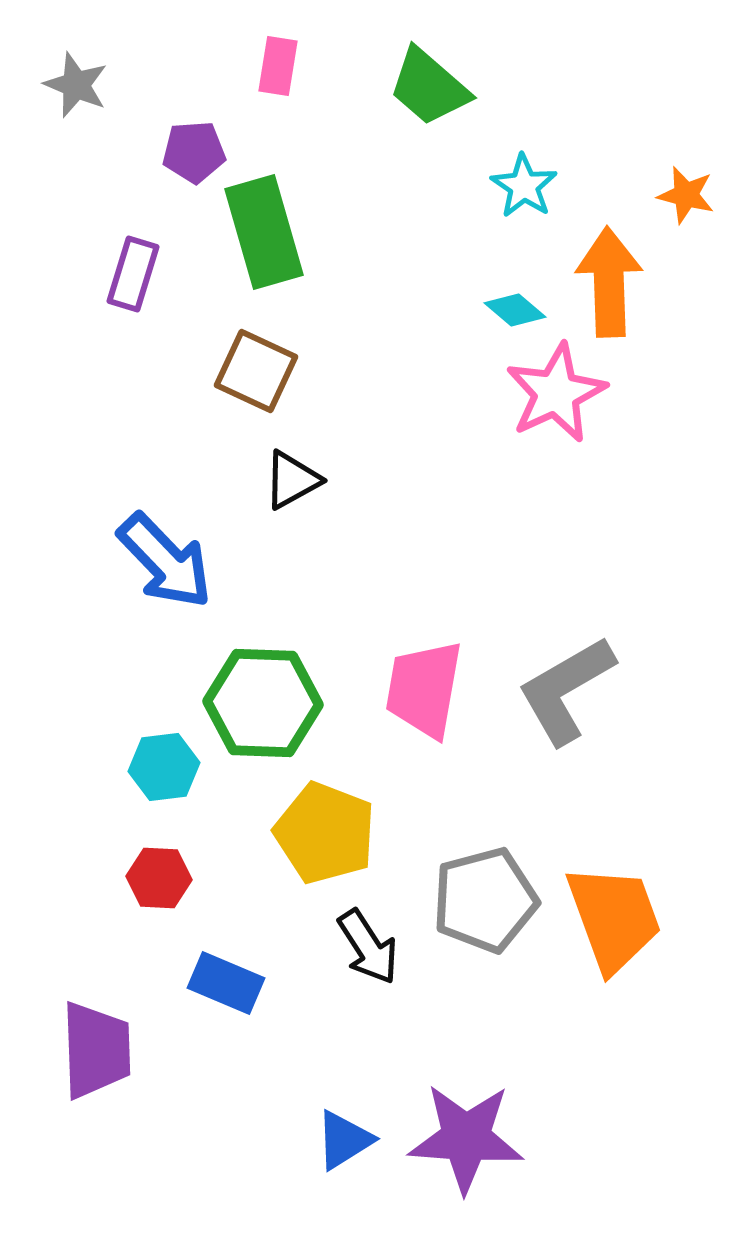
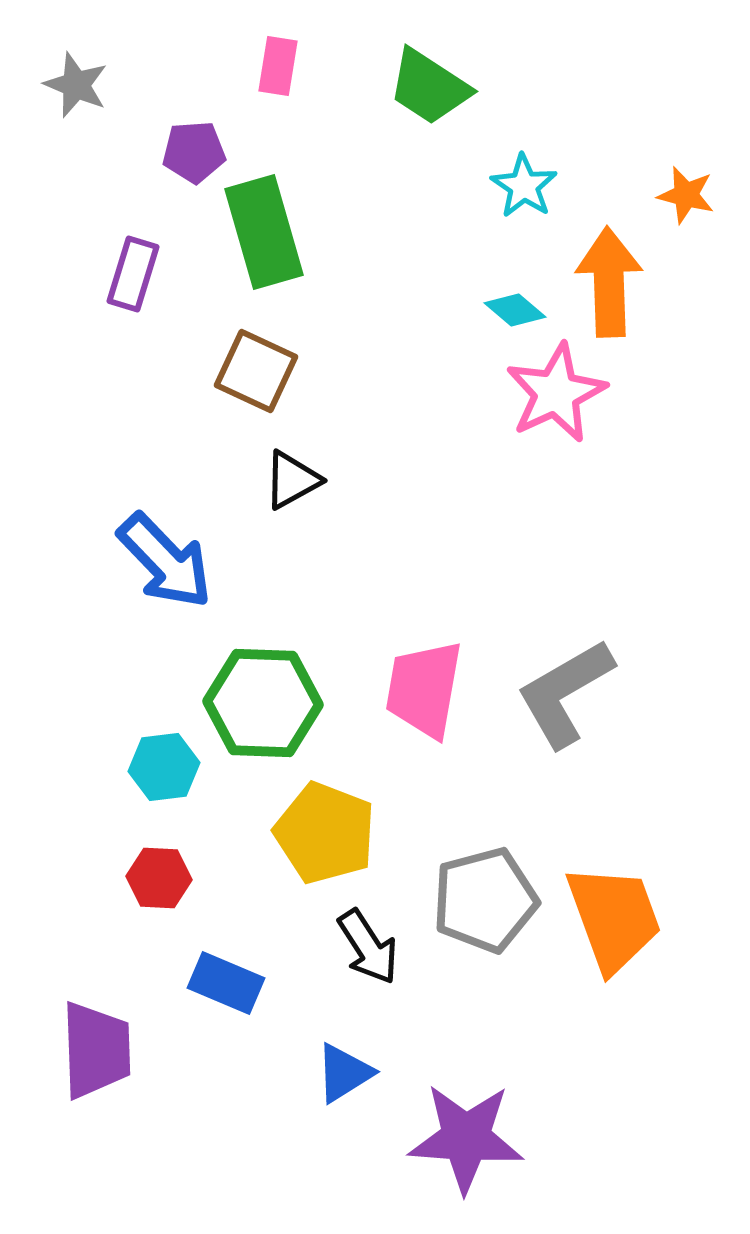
green trapezoid: rotated 8 degrees counterclockwise
gray L-shape: moved 1 px left, 3 px down
blue triangle: moved 67 px up
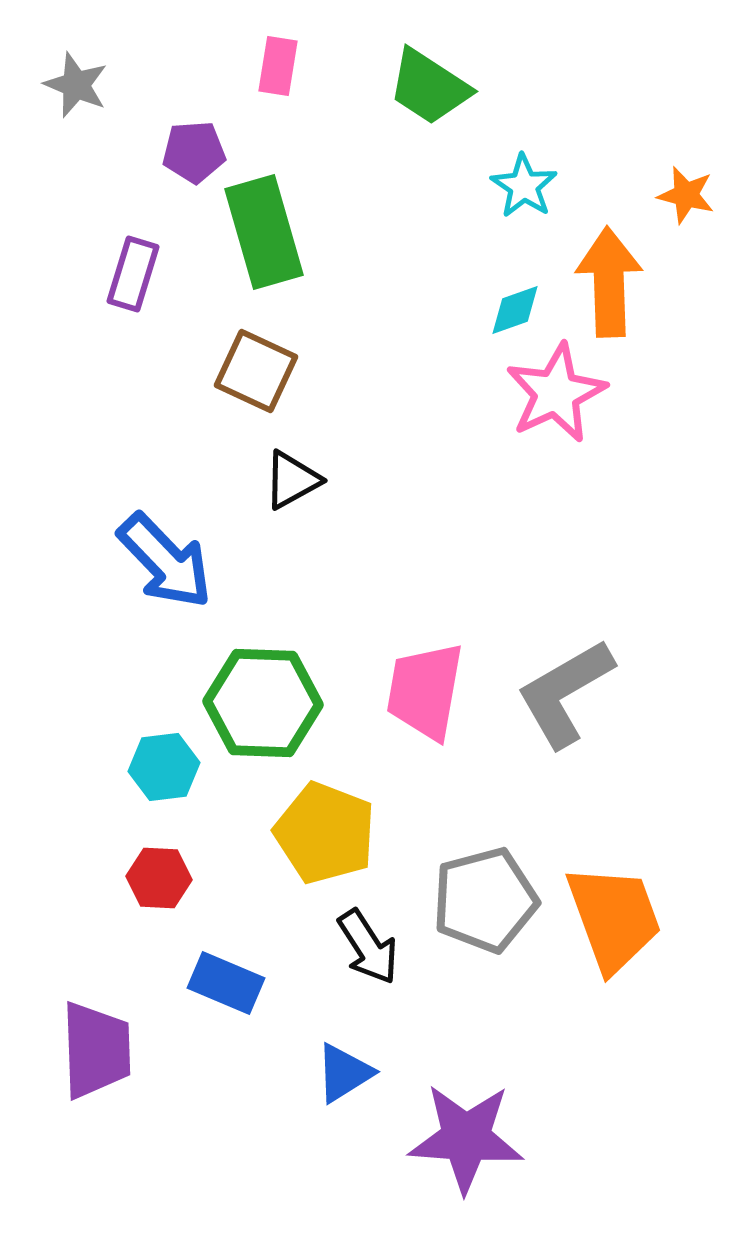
cyan diamond: rotated 60 degrees counterclockwise
pink trapezoid: moved 1 px right, 2 px down
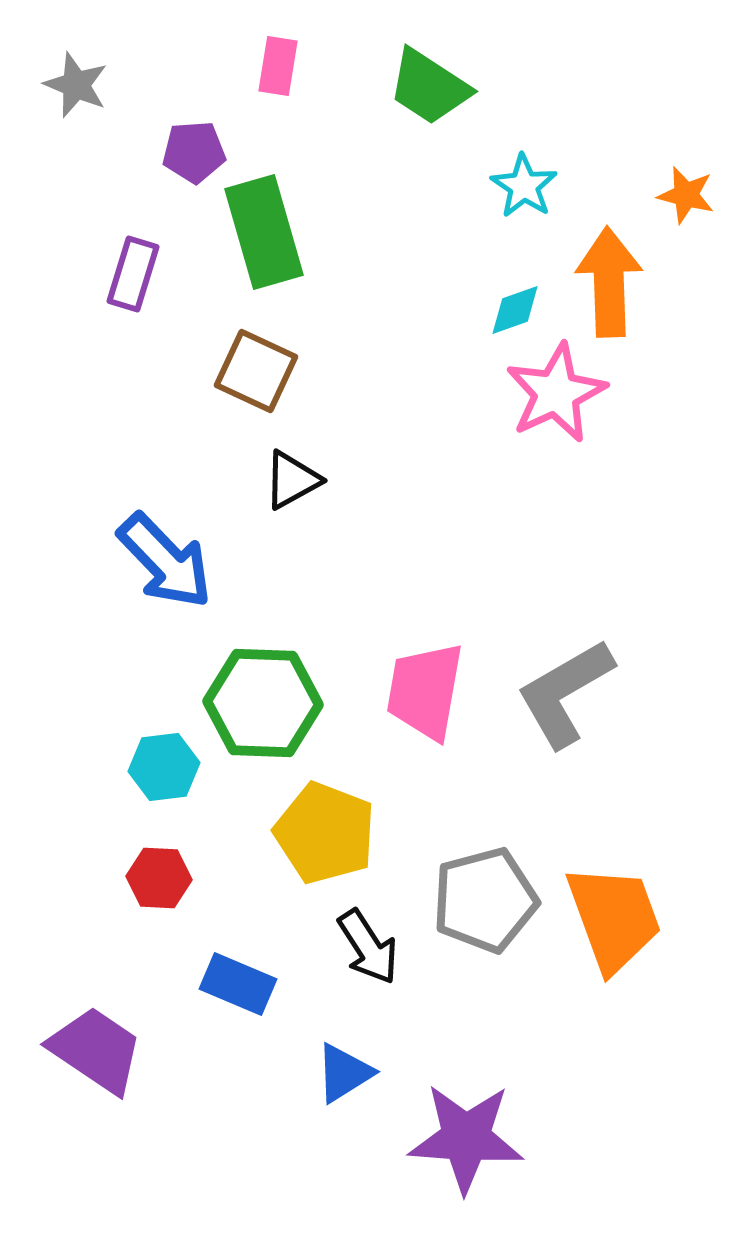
blue rectangle: moved 12 px right, 1 px down
purple trapezoid: rotated 54 degrees counterclockwise
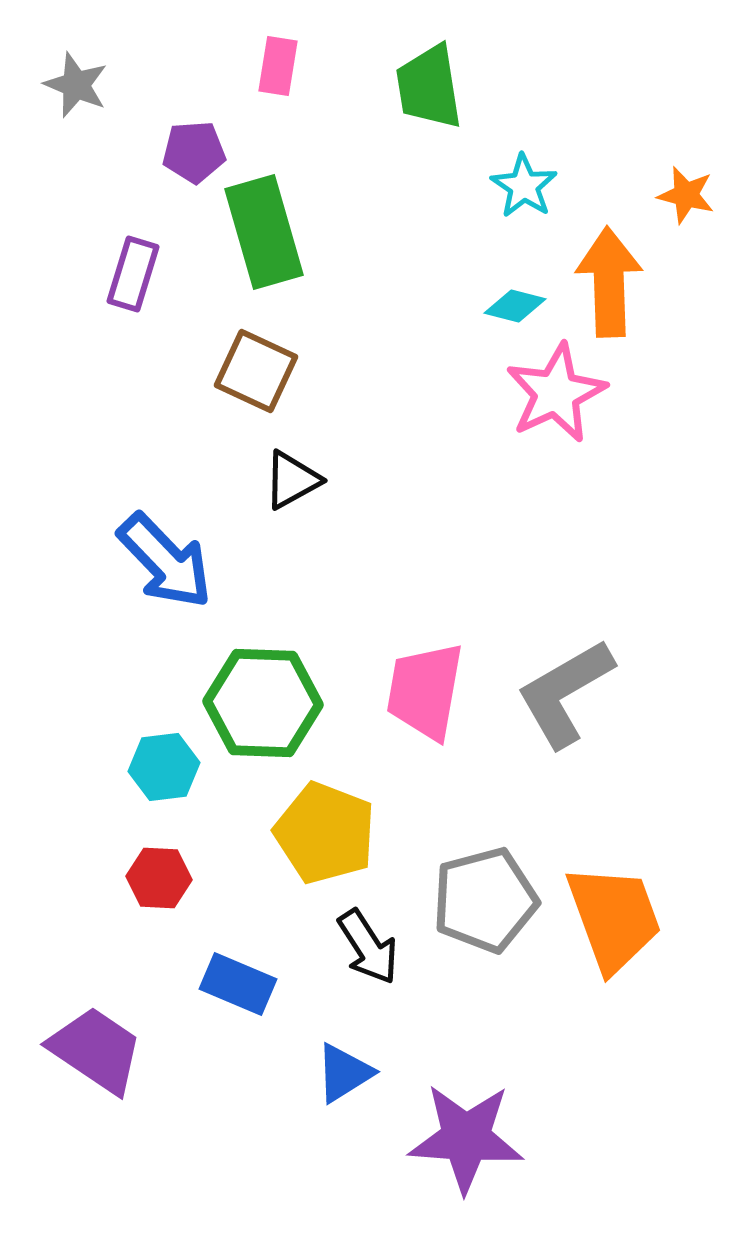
green trapezoid: rotated 48 degrees clockwise
cyan diamond: moved 4 px up; rotated 34 degrees clockwise
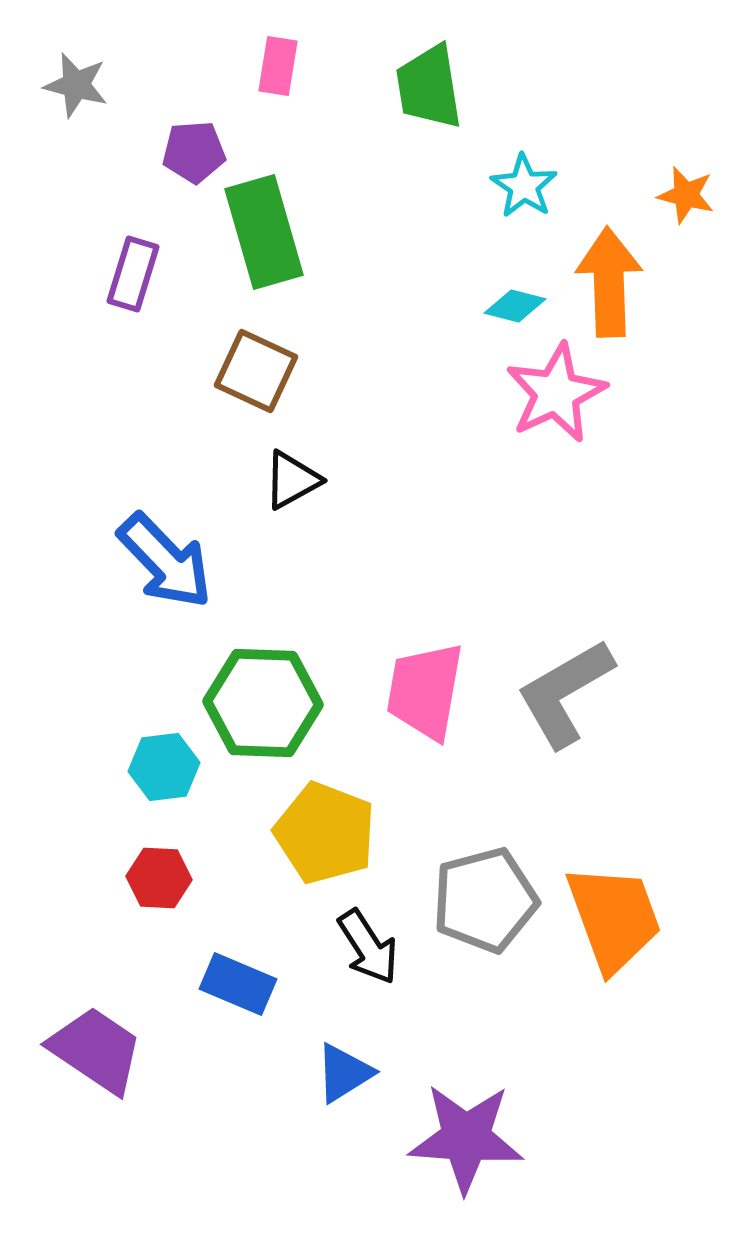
gray star: rotated 8 degrees counterclockwise
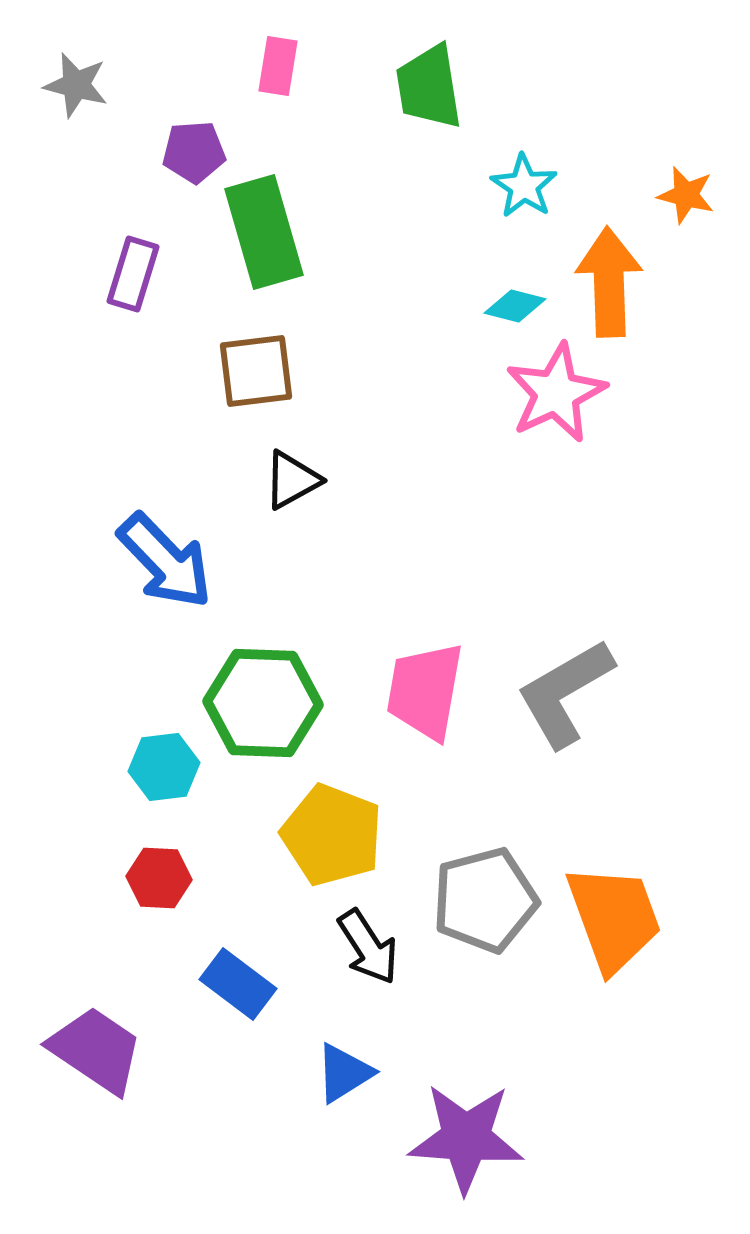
brown square: rotated 32 degrees counterclockwise
yellow pentagon: moved 7 px right, 2 px down
blue rectangle: rotated 14 degrees clockwise
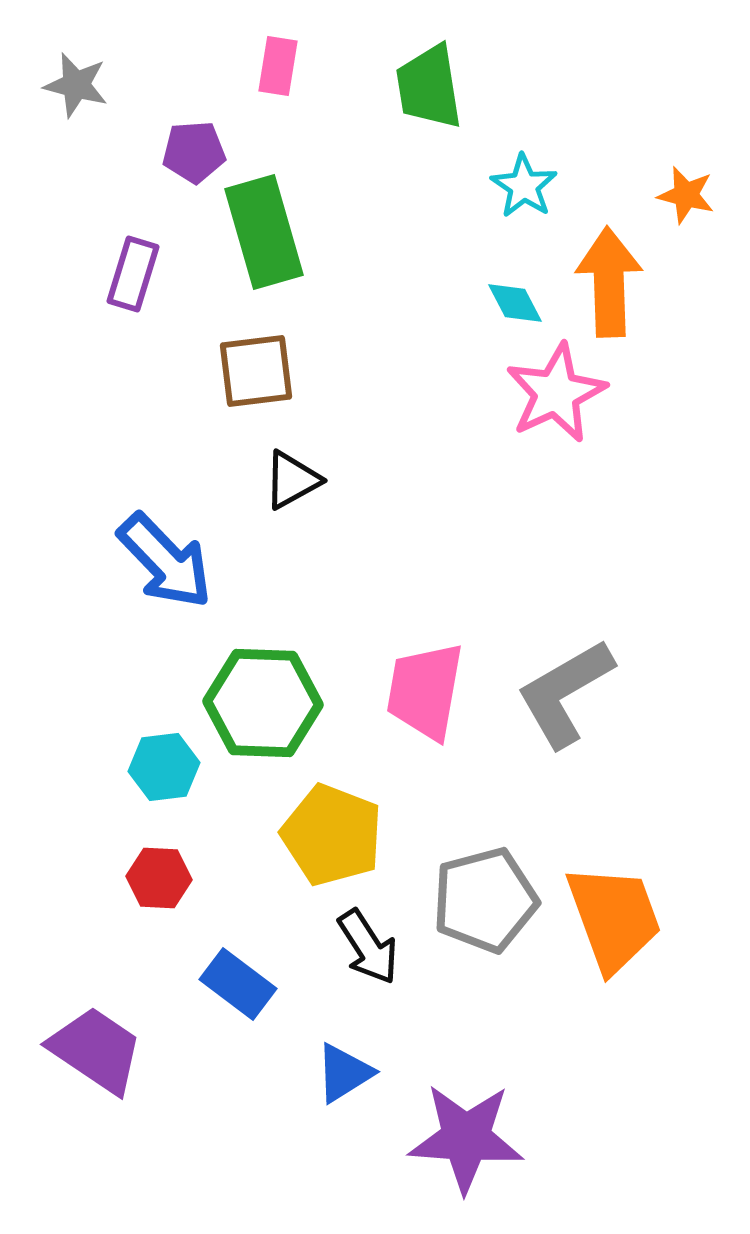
cyan diamond: moved 3 px up; rotated 48 degrees clockwise
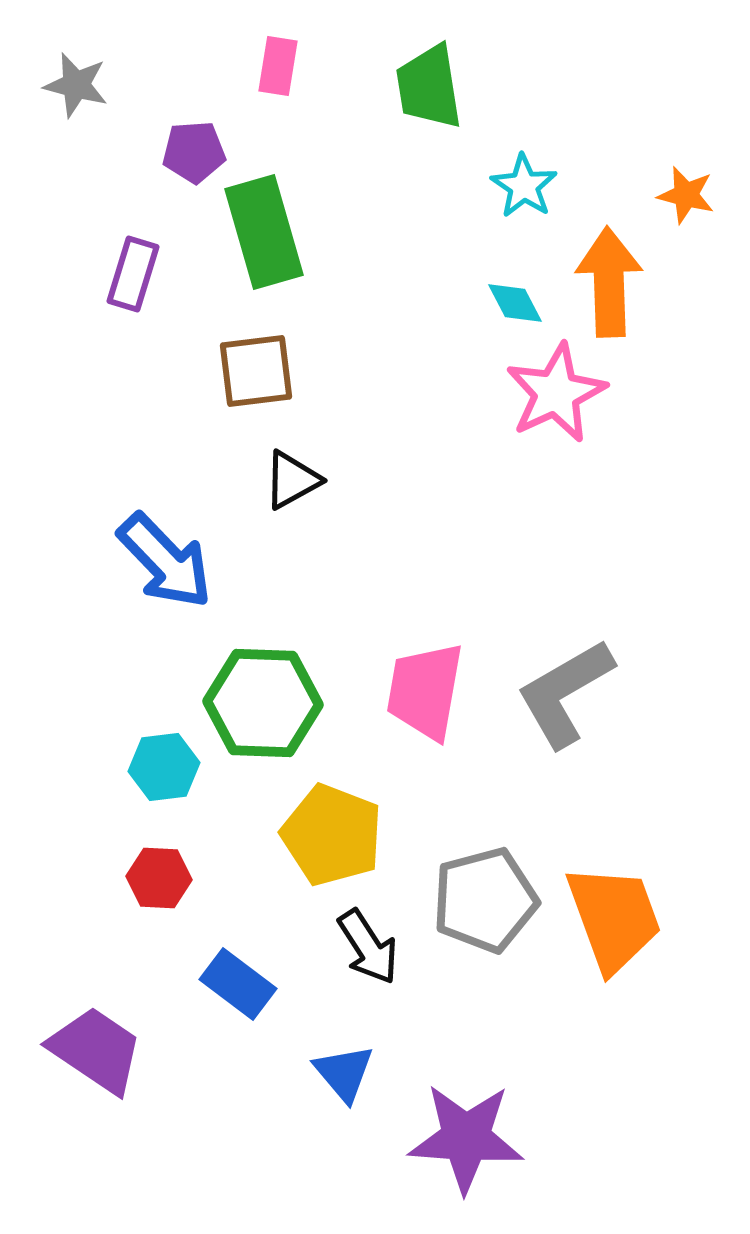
blue triangle: rotated 38 degrees counterclockwise
